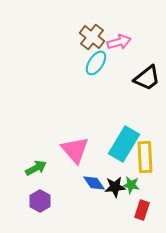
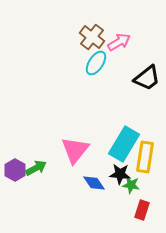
pink arrow: rotated 15 degrees counterclockwise
pink triangle: rotated 20 degrees clockwise
yellow rectangle: rotated 12 degrees clockwise
black star: moved 5 px right, 13 px up; rotated 10 degrees clockwise
purple hexagon: moved 25 px left, 31 px up
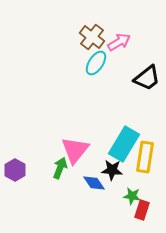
green arrow: moved 24 px right; rotated 40 degrees counterclockwise
black star: moved 8 px left, 4 px up
green star: moved 1 px right, 11 px down
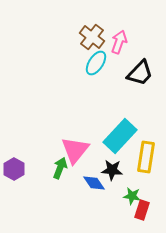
pink arrow: rotated 40 degrees counterclockwise
black trapezoid: moved 7 px left, 5 px up; rotated 8 degrees counterclockwise
cyan rectangle: moved 4 px left, 8 px up; rotated 12 degrees clockwise
yellow rectangle: moved 1 px right
purple hexagon: moved 1 px left, 1 px up
